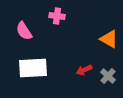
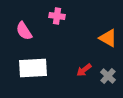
orange triangle: moved 1 px left, 1 px up
red arrow: rotated 14 degrees counterclockwise
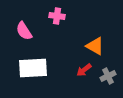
orange triangle: moved 13 px left, 8 px down
gray cross: rotated 21 degrees clockwise
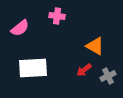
pink semicircle: moved 4 px left, 3 px up; rotated 96 degrees counterclockwise
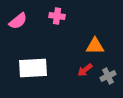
pink semicircle: moved 2 px left, 7 px up
orange triangle: rotated 30 degrees counterclockwise
red arrow: moved 1 px right
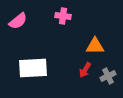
pink cross: moved 6 px right
red arrow: rotated 21 degrees counterclockwise
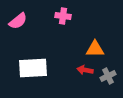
orange triangle: moved 3 px down
red arrow: rotated 70 degrees clockwise
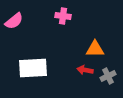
pink semicircle: moved 4 px left
